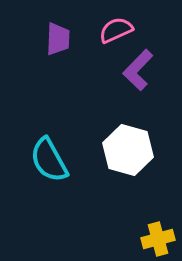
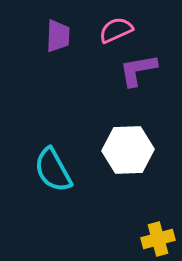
purple trapezoid: moved 3 px up
purple L-shape: rotated 36 degrees clockwise
white hexagon: rotated 18 degrees counterclockwise
cyan semicircle: moved 4 px right, 10 px down
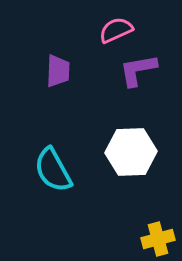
purple trapezoid: moved 35 px down
white hexagon: moved 3 px right, 2 px down
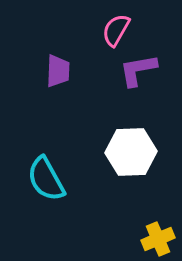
pink semicircle: rotated 36 degrees counterclockwise
cyan semicircle: moved 7 px left, 9 px down
yellow cross: rotated 8 degrees counterclockwise
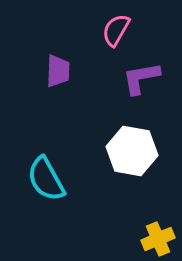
purple L-shape: moved 3 px right, 8 px down
white hexagon: moved 1 px right, 1 px up; rotated 12 degrees clockwise
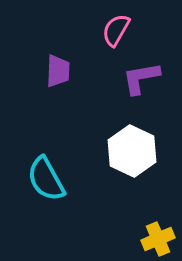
white hexagon: rotated 15 degrees clockwise
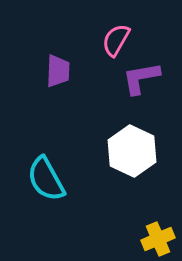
pink semicircle: moved 10 px down
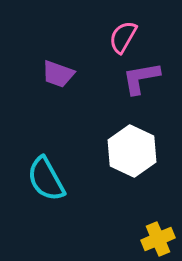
pink semicircle: moved 7 px right, 3 px up
purple trapezoid: moved 3 px down; rotated 108 degrees clockwise
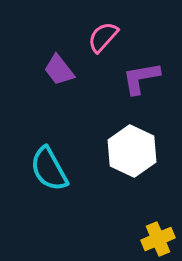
pink semicircle: moved 20 px left; rotated 12 degrees clockwise
purple trapezoid: moved 1 px right, 4 px up; rotated 32 degrees clockwise
cyan semicircle: moved 3 px right, 10 px up
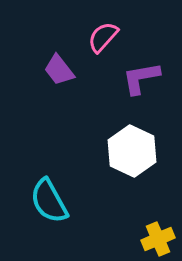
cyan semicircle: moved 32 px down
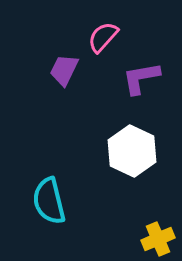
purple trapezoid: moved 5 px right; rotated 64 degrees clockwise
cyan semicircle: rotated 15 degrees clockwise
